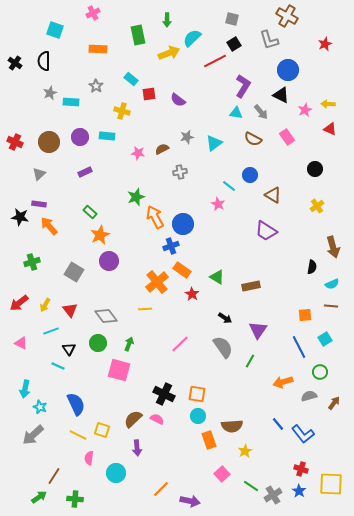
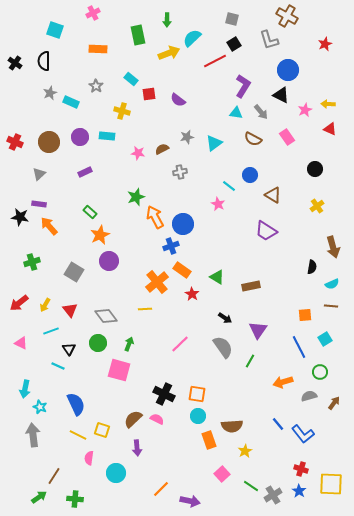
cyan rectangle at (71, 102): rotated 21 degrees clockwise
gray arrow at (33, 435): rotated 125 degrees clockwise
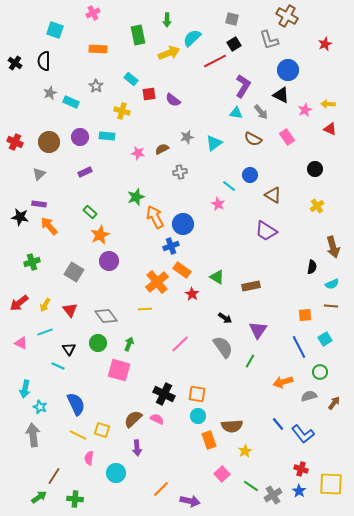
purple semicircle at (178, 100): moved 5 px left
cyan line at (51, 331): moved 6 px left, 1 px down
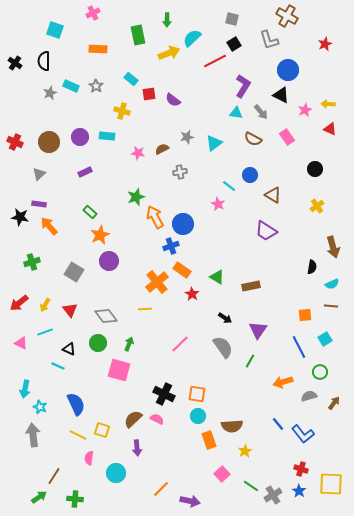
cyan rectangle at (71, 102): moved 16 px up
black triangle at (69, 349): rotated 32 degrees counterclockwise
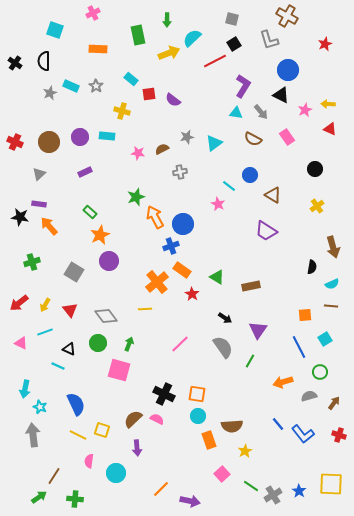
pink semicircle at (89, 458): moved 3 px down
red cross at (301, 469): moved 38 px right, 34 px up
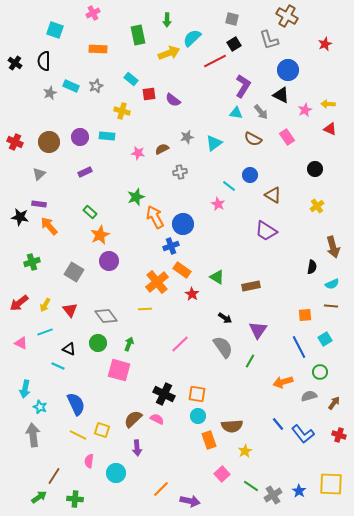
gray star at (96, 86): rotated 16 degrees clockwise
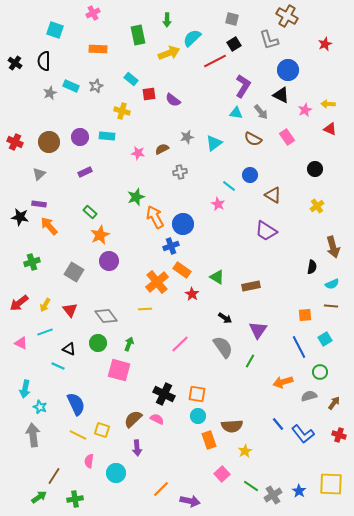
green cross at (75, 499): rotated 14 degrees counterclockwise
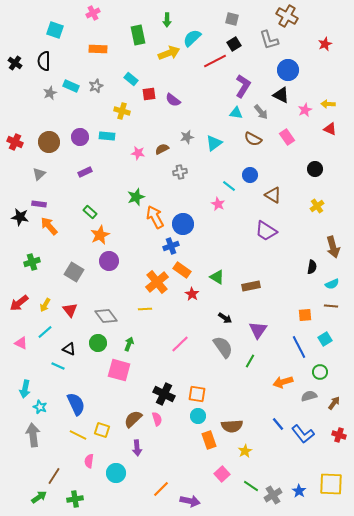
cyan line at (45, 332): rotated 21 degrees counterclockwise
pink semicircle at (157, 419): rotated 48 degrees clockwise
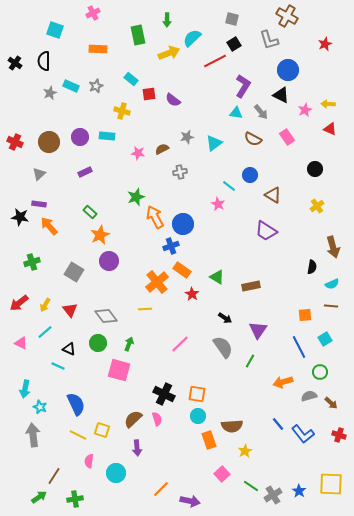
brown arrow at (334, 403): moved 3 px left; rotated 96 degrees clockwise
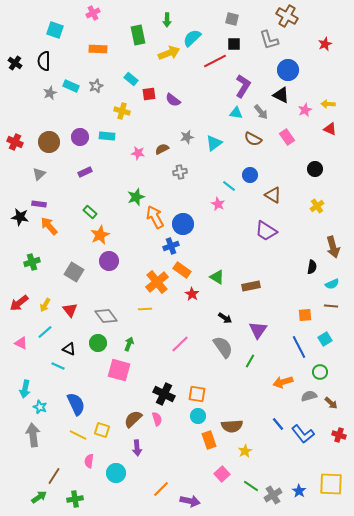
black square at (234, 44): rotated 32 degrees clockwise
